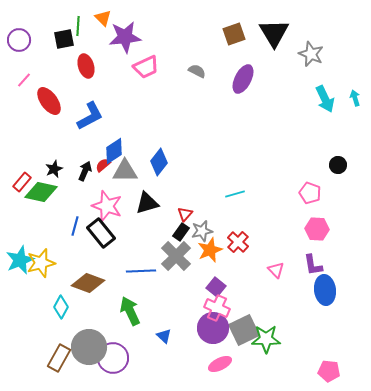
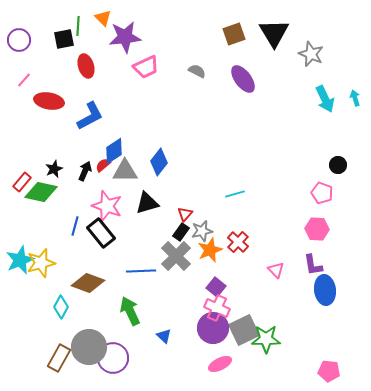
purple ellipse at (243, 79): rotated 64 degrees counterclockwise
red ellipse at (49, 101): rotated 44 degrees counterclockwise
pink pentagon at (310, 193): moved 12 px right
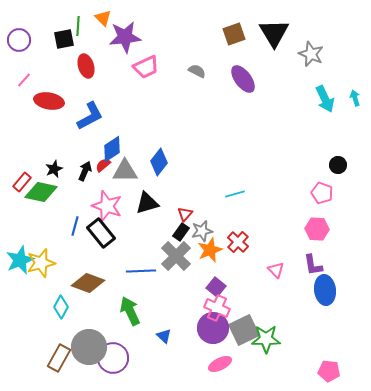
blue diamond at (114, 151): moved 2 px left, 2 px up
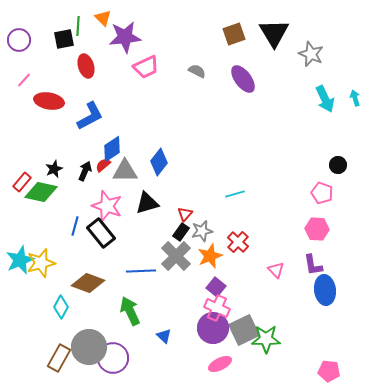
orange star at (210, 250): moved 6 px down
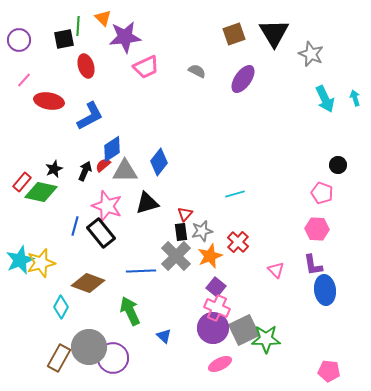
purple ellipse at (243, 79): rotated 72 degrees clockwise
black rectangle at (181, 232): rotated 42 degrees counterclockwise
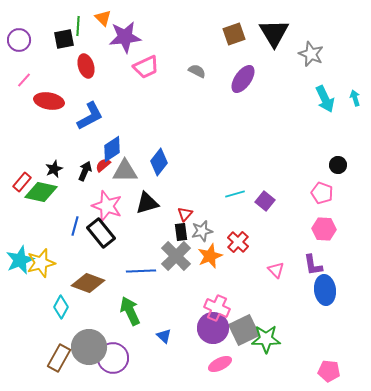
pink hexagon at (317, 229): moved 7 px right
purple square at (216, 287): moved 49 px right, 86 px up
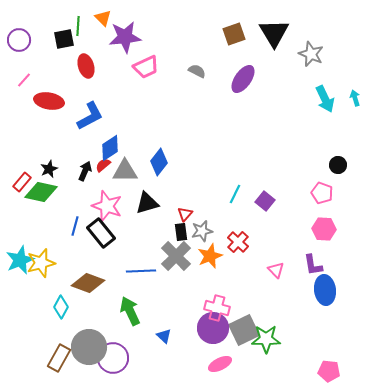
blue diamond at (112, 149): moved 2 px left, 1 px up
black star at (54, 169): moved 5 px left
cyan line at (235, 194): rotated 48 degrees counterclockwise
pink cross at (217, 308): rotated 10 degrees counterclockwise
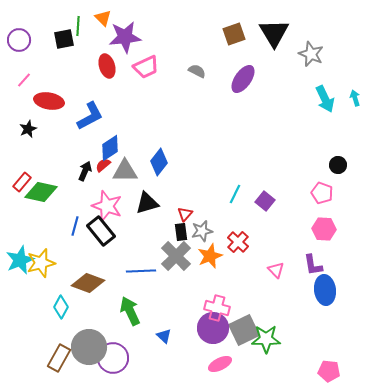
red ellipse at (86, 66): moved 21 px right
black star at (49, 169): moved 21 px left, 40 px up
black rectangle at (101, 233): moved 2 px up
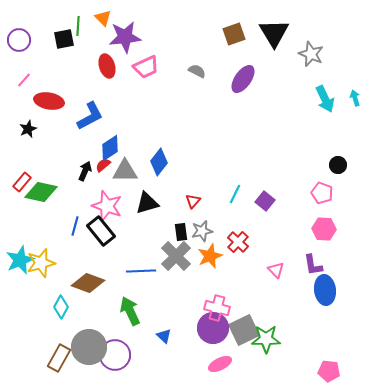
red triangle at (185, 214): moved 8 px right, 13 px up
purple circle at (113, 358): moved 2 px right, 3 px up
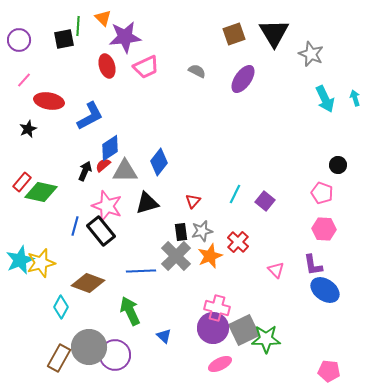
blue ellipse at (325, 290): rotated 48 degrees counterclockwise
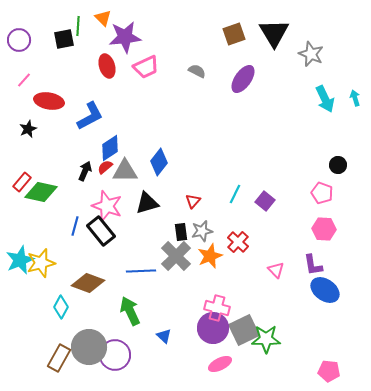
red semicircle at (103, 165): moved 2 px right, 2 px down
